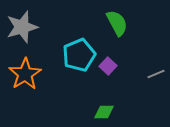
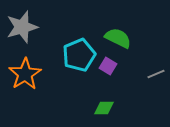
green semicircle: moved 1 px right, 15 px down; rotated 36 degrees counterclockwise
purple square: rotated 12 degrees counterclockwise
green diamond: moved 4 px up
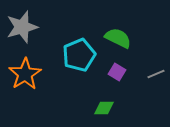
purple square: moved 9 px right, 6 px down
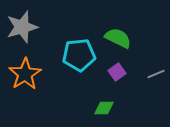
cyan pentagon: rotated 16 degrees clockwise
purple square: rotated 24 degrees clockwise
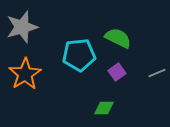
gray line: moved 1 px right, 1 px up
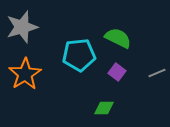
purple square: rotated 18 degrees counterclockwise
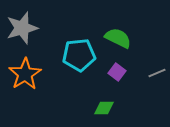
gray star: moved 1 px down
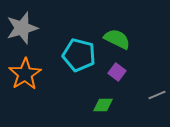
green semicircle: moved 1 px left, 1 px down
cyan pentagon: rotated 20 degrees clockwise
gray line: moved 22 px down
green diamond: moved 1 px left, 3 px up
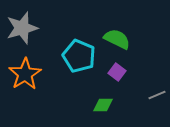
cyan pentagon: moved 1 px down; rotated 8 degrees clockwise
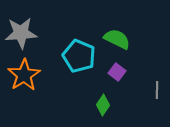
gray star: moved 1 px left, 5 px down; rotated 12 degrees clockwise
orange star: moved 1 px left, 1 px down
gray line: moved 5 px up; rotated 66 degrees counterclockwise
green diamond: rotated 55 degrees counterclockwise
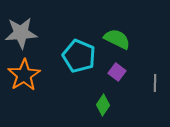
gray line: moved 2 px left, 7 px up
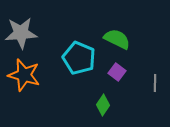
cyan pentagon: moved 2 px down
orange star: rotated 24 degrees counterclockwise
